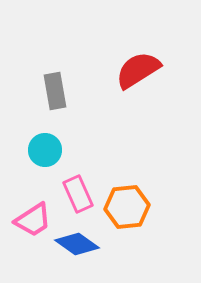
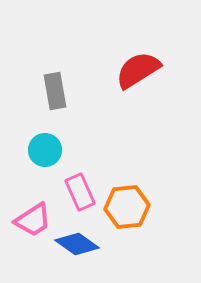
pink rectangle: moved 2 px right, 2 px up
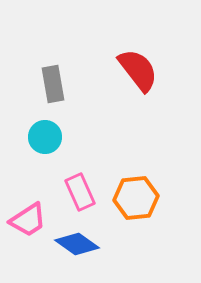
red semicircle: rotated 84 degrees clockwise
gray rectangle: moved 2 px left, 7 px up
cyan circle: moved 13 px up
orange hexagon: moved 9 px right, 9 px up
pink trapezoid: moved 5 px left
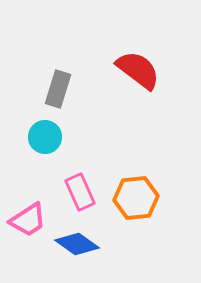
red semicircle: rotated 15 degrees counterclockwise
gray rectangle: moved 5 px right, 5 px down; rotated 27 degrees clockwise
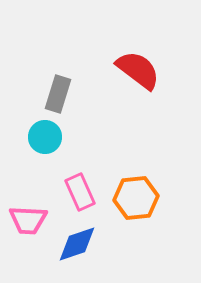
gray rectangle: moved 5 px down
pink trapezoid: rotated 36 degrees clockwise
blue diamond: rotated 54 degrees counterclockwise
